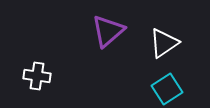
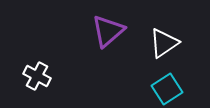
white cross: rotated 20 degrees clockwise
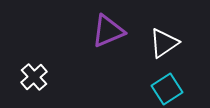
purple triangle: rotated 18 degrees clockwise
white cross: moved 3 px left, 1 px down; rotated 20 degrees clockwise
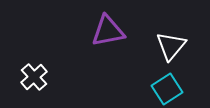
purple triangle: rotated 12 degrees clockwise
white triangle: moved 7 px right, 3 px down; rotated 16 degrees counterclockwise
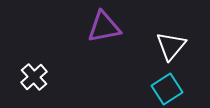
purple triangle: moved 4 px left, 4 px up
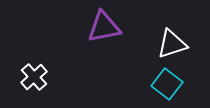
white triangle: moved 1 px right, 2 px up; rotated 32 degrees clockwise
cyan square: moved 5 px up; rotated 20 degrees counterclockwise
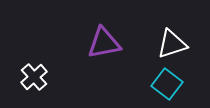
purple triangle: moved 16 px down
